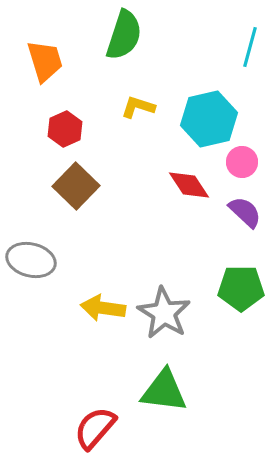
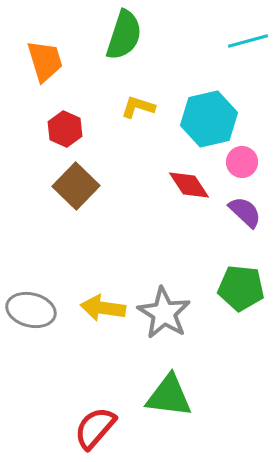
cyan line: moved 2 px left, 6 px up; rotated 60 degrees clockwise
red hexagon: rotated 12 degrees counterclockwise
gray ellipse: moved 50 px down
green pentagon: rotated 6 degrees clockwise
green triangle: moved 5 px right, 5 px down
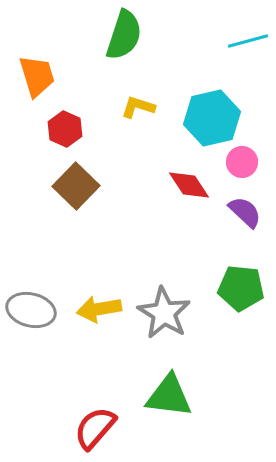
orange trapezoid: moved 8 px left, 15 px down
cyan hexagon: moved 3 px right, 1 px up
yellow arrow: moved 4 px left, 1 px down; rotated 18 degrees counterclockwise
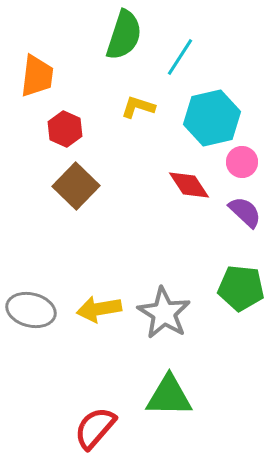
cyan line: moved 68 px left, 16 px down; rotated 42 degrees counterclockwise
orange trapezoid: rotated 24 degrees clockwise
green triangle: rotated 6 degrees counterclockwise
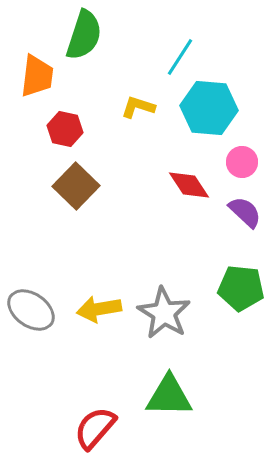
green semicircle: moved 40 px left
cyan hexagon: moved 3 px left, 10 px up; rotated 18 degrees clockwise
red hexagon: rotated 12 degrees counterclockwise
gray ellipse: rotated 21 degrees clockwise
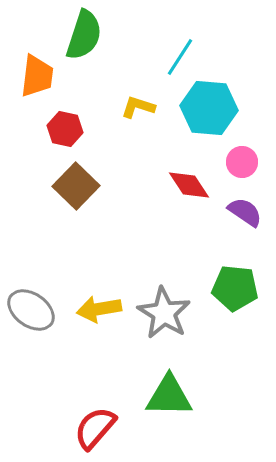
purple semicircle: rotated 9 degrees counterclockwise
green pentagon: moved 6 px left
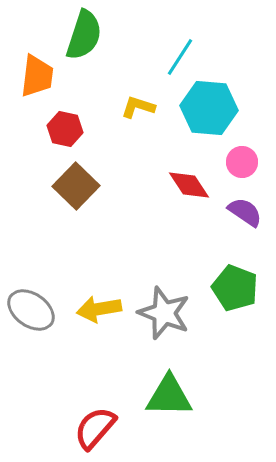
green pentagon: rotated 15 degrees clockwise
gray star: rotated 10 degrees counterclockwise
